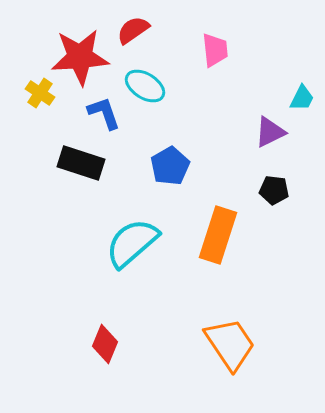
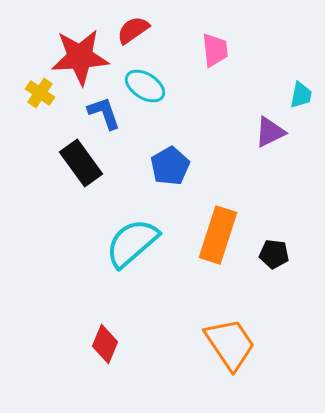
cyan trapezoid: moved 1 px left, 3 px up; rotated 16 degrees counterclockwise
black rectangle: rotated 36 degrees clockwise
black pentagon: moved 64 px down
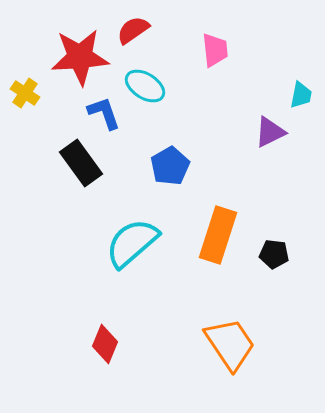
yellow cross: moved 15 px left
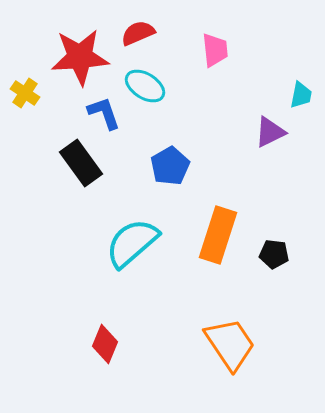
red semicircle: moved 5 px right, 3 px down; rotated 12 degrees clockwise
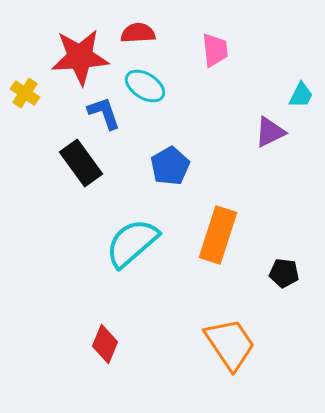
red semicircle: rotated 20 degrees clockwise
cyan trapezoid: rotated 16 degrees clockwise
black pentagon: moved 10 px right, 19 px down
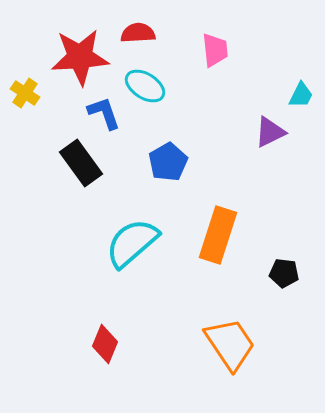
blue pentagon: moved 2 px left, 4 px up
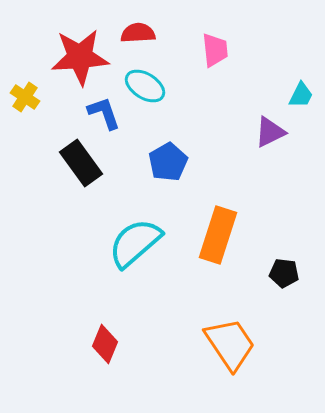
yellow cross: moved 4 px down
cyan semicircle: moved 3 px right
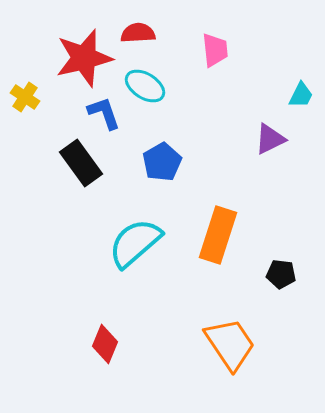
red star: moved 4 px right, 1 px down; rotated 10 degrees counterclockwise
purple triangle: moved 7 px down
blue pentagon: moved 6 px left
black pentagon: moved 3 px left, 1 px down
